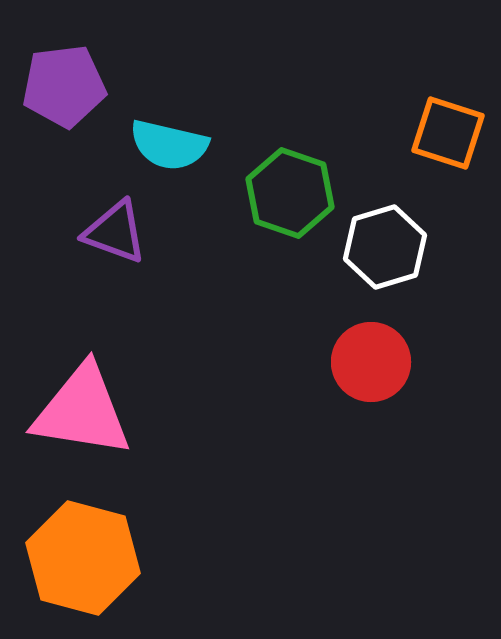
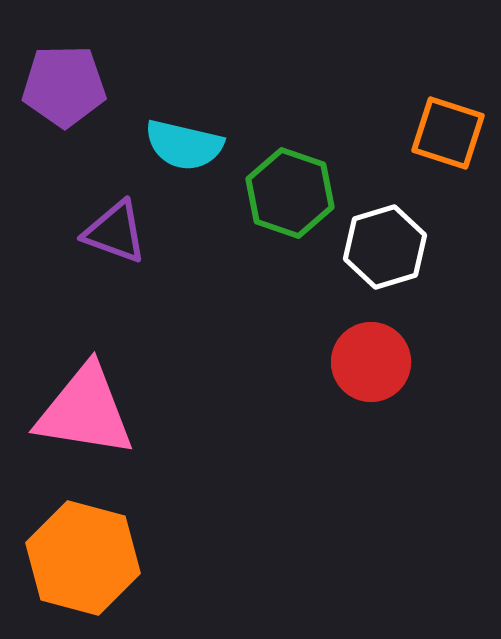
purple pentagon: rotated 6 degrees clockwise
cyan semicircle: moved 15 px right
pink triangle: moved 3 px right
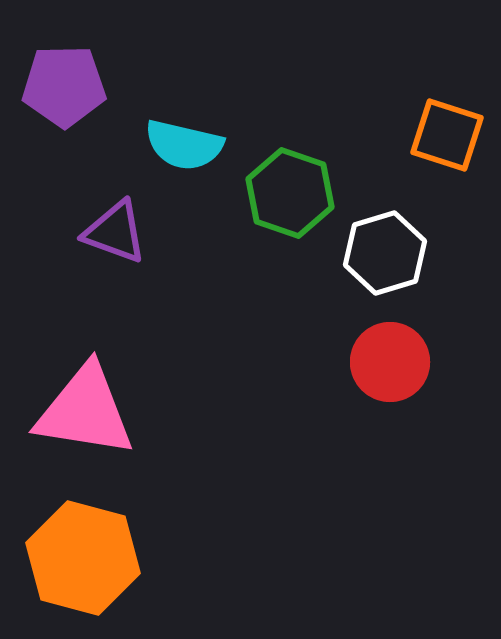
orange square: moved 1 px left, 2 px down
white hexagon: moved 6 px down
red circle: moved 19 px right
